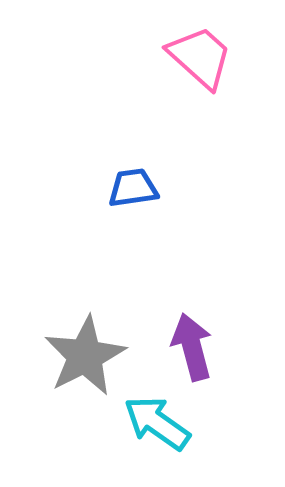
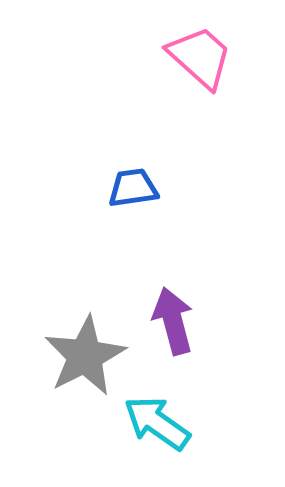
purple arrow: moved 19 px left, 26 px up
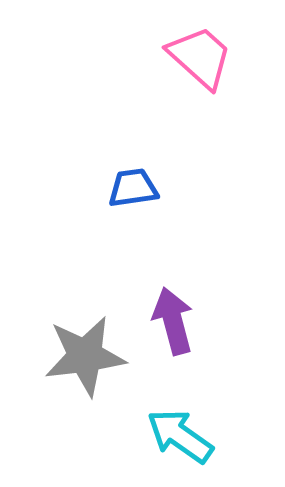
gray star: rotated 20 degrees clockwise
cyan arrow: moved 23 px right, 13 px down
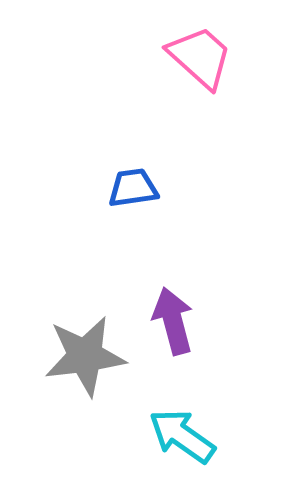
cyan arrow: moved 2 px right
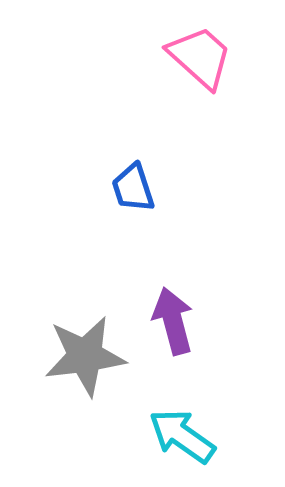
blue trapezoid: rotated 100 degrees counterclockwise
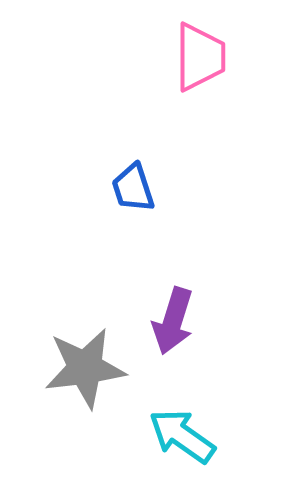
pink trapezoid: rotated 48 degrees clockwise
purple arrow: rotated 148 degrees counterclockwise
gray star: moved 12 px down
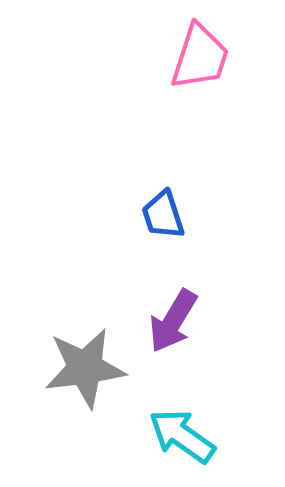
pink trapezoid: rotated 18 degrees clockwise
blue trapezoid: moved 30 px right, 27 px down
purple arrow: rotated 14 degrees clockwise
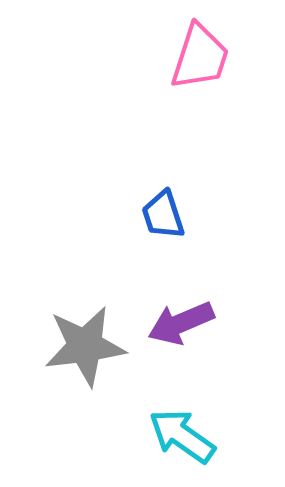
purple arrow: moved 8 px right, 2 px down; rotated 36 degrees clockwise
gray star: moved 22 px up
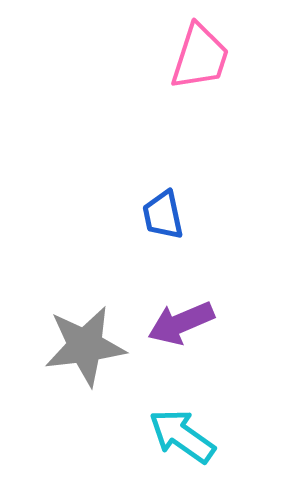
blue trapezoid: rotated 6 degrees clockwise
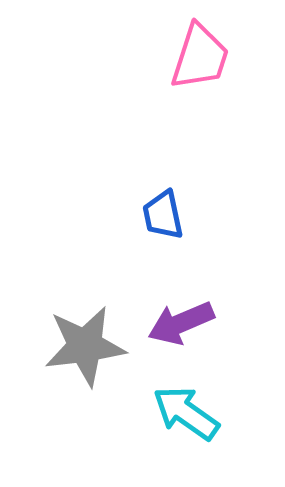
cyan arrow: moved 4 px right, 23 px up
